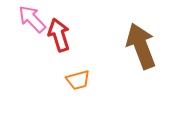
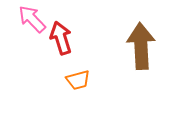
red arrow: moved 2 px right, 3 px down
brown arrow: rotated 18 degrees clockwise
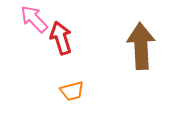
pink arrow: moved 2 px right
orange trapezoid: moved 6 px left, 11 px down
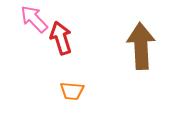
orange trapezoid: rotated 20 degrees clockwise
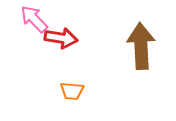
red arrow: rotated 116 degrees clockwise
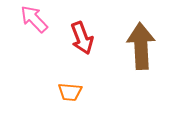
red arrow: moved 21 px right; rotated 60 degrees clockwise
orange trapezoid: moved 2 px left, 1 px down
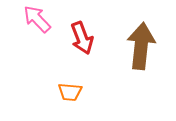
pink arrow: moved 3 px right
brown arrow: rotated 9 degrees clockwise
